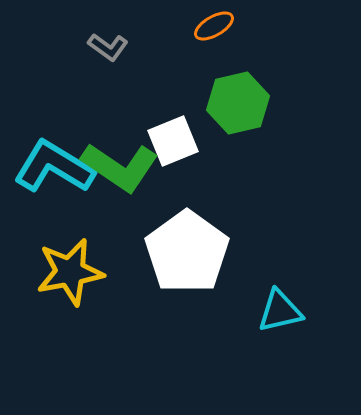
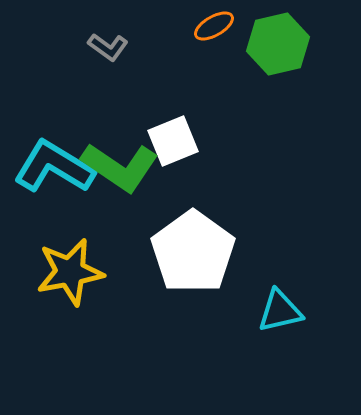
green hexagon: moved 40 px right, 59 px up
white pentagon: moved 6 px right
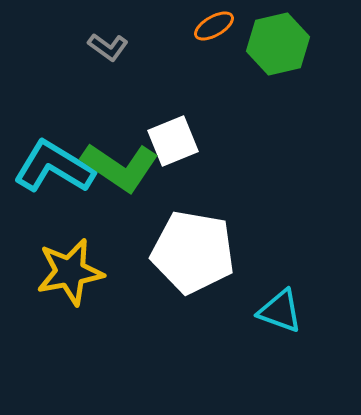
white pentagon: rotated 26 degrees counterclockwise
cyan triangle: rotated 33 degrees clockwise
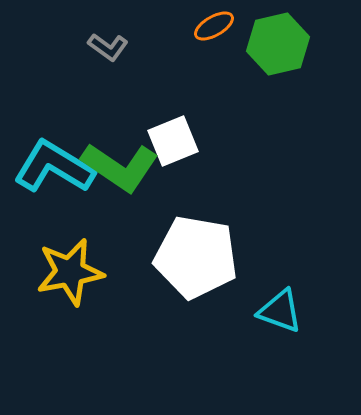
white pentagon: moved 3 px right, 5 px down
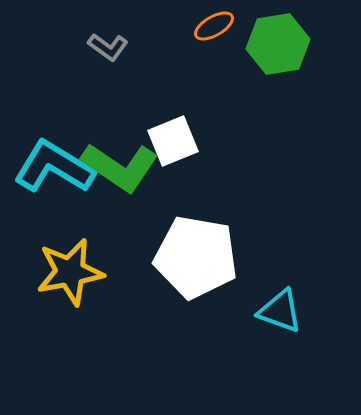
green hexagon: rotated 4 degrees clockwise
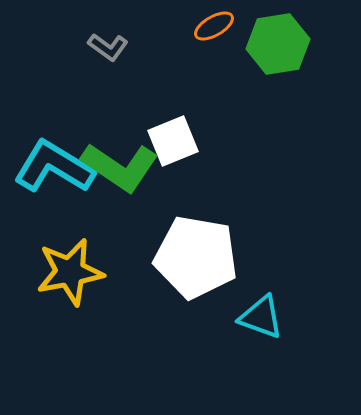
cyan triangle: moved 19 px left, 6 px down
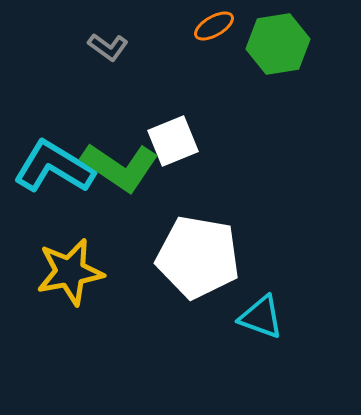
white pentagon: moved 2 px right
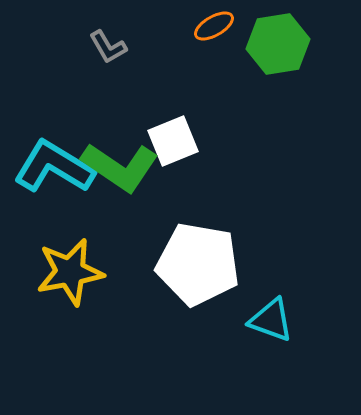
gray L-shape: rotated 24 degrees clockwise
white pentagon: moved 7 px down
cyan triangle: moved 10 px right, 3 px down
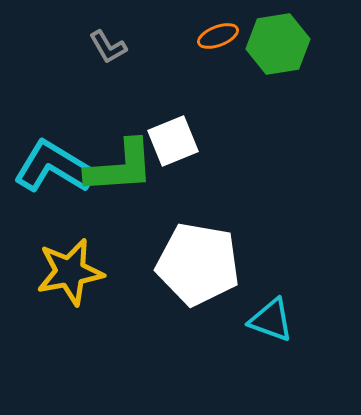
orange ellipse: moved 4 px right, 10 px down; rotated 9 degrees clockwise
green L-shape: rotated 38 degrees counterclockwise
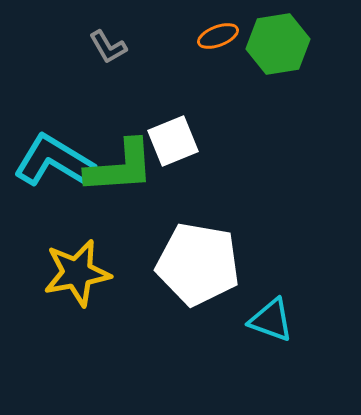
cyan L-shape: moved 6 px up
yellow star: moved 7 px right, 1 px down
